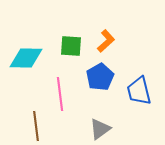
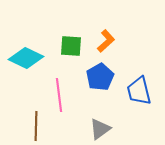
cyan diamond: rotated 24 degrees clockwise
pink line: moved 1 px left, 1 px down
brown line: rotated 8 degrees clockwise
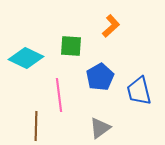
orange L-shape: moved 5 px right, 15 px up
gray triangle: moved 1 px up
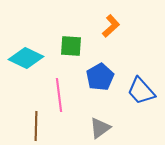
blue trapezoid: moved 2 px right; rotated 28 degrees counterclockwise
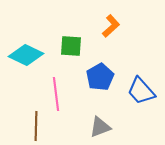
cyan diamond: moved 3 px up
pink line: moved 3 px left, 1 px up
gray triangle: moved 1 px up; rotated 15 degrees clockwise
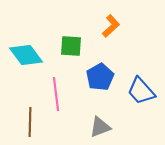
cyan diamond: rotated 28 degrees clockwise
brown line: moved 6 px left, 4 px up
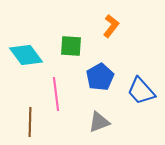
orange L-shape: rotated 10 degrees counterclockwise
gray triangle: moved 1 px left, 5 px up
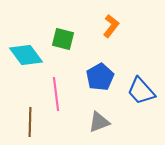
green square: moved 8 px left, 7 px up; rotated 10 degrees clockwise
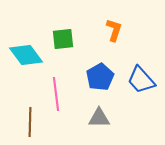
orange L-shape: moved 3 px right, 4 px down; rotated 20 degrees counterclockwise
green square: rotated 20 degrees counterclockwise
blue trapezoid: moved 11 px up
gray triangle: moved 4 px up; rotated 20 degrees clockwise
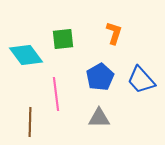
orange L-shape: moved 3 px down
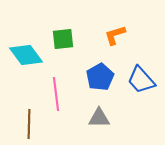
orange L-shape: moved 1 px right, 2 px down; rotated 125 degrees counterclockwise
brown line: moved 1 px left, 2 px down
